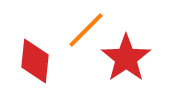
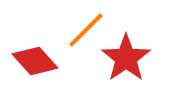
red diamond: rotated 48 degrees counterclockwise
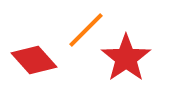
red diamond: moved 1 px left, 1 px up
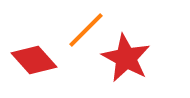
red star: rotated 9 degrees counterclockwise
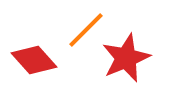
red star: rotated 21 degrees clockwise
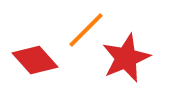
red diamond: moved 1 px right
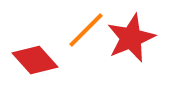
red star: moved 5 px right, 20 px up
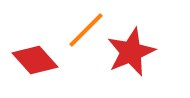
red star: moved 14 px down
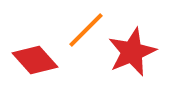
red star: moved 1 px right
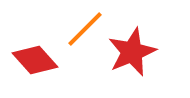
orange line: moved 1 px left, 1 px up
